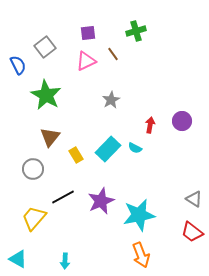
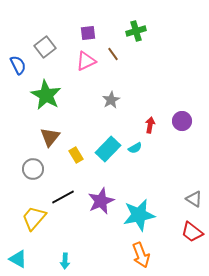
cyan semicircle: rotated 56 degrees counterclockwise
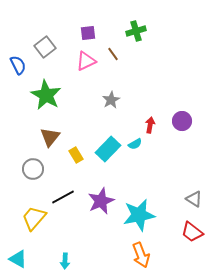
cyan semicircle: moved 4 px up
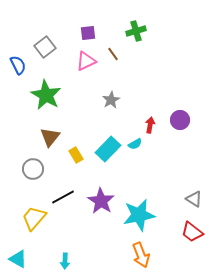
purple circle: moved 2 px left, 1 px up
purple star: rotated 16 degrees counterclockwise
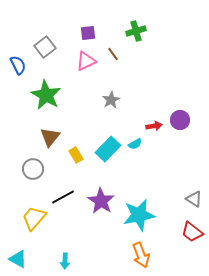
red arrow: moved 4 px right, 1 px down; rotated 70 degrees clockwise
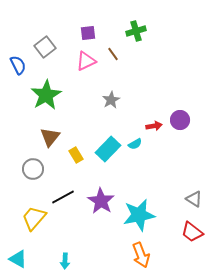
green star: rotated 12 degrees clockwise
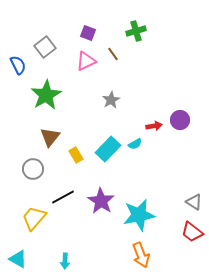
purple square: rotated 28 degrees clockwise
gray triangle: moved 3 px down
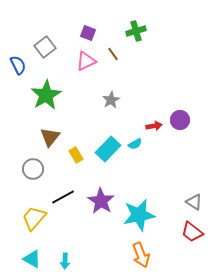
cyan triangle: moved 14 px right
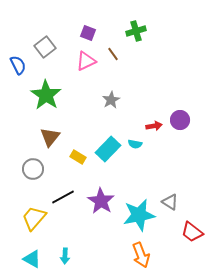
green star: rotated 8 degrees counterclockwise
cyan semicircle: rotated 40 degrees clockwise
yellow rectangle: moved 2 px right, 2 px down; rotated 28 degrees counterclockwise
gray triangle: moved 24 px left
cyan arrow: moved 5 px up
